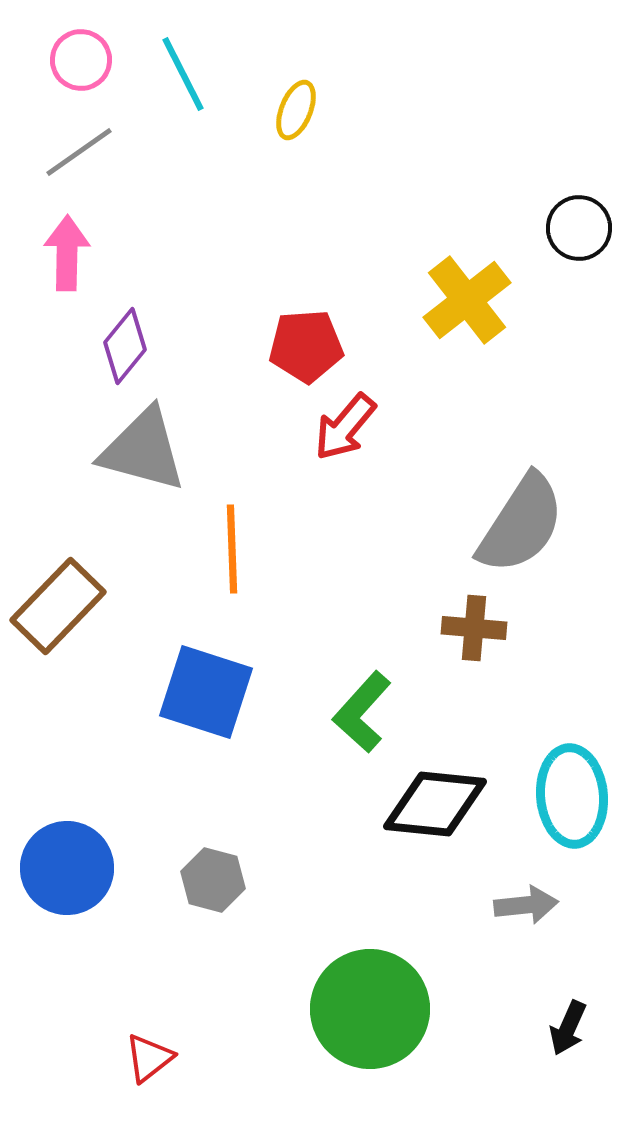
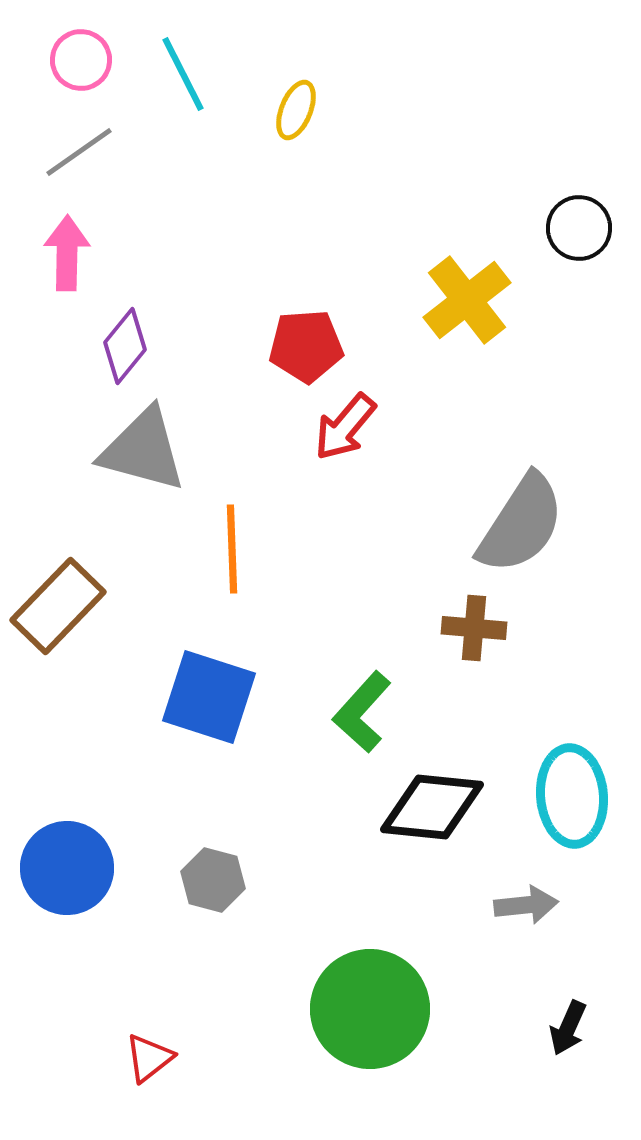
blue square: moved 3 px right, 5 px down
black diamond: moved 3 px left, 3 px down
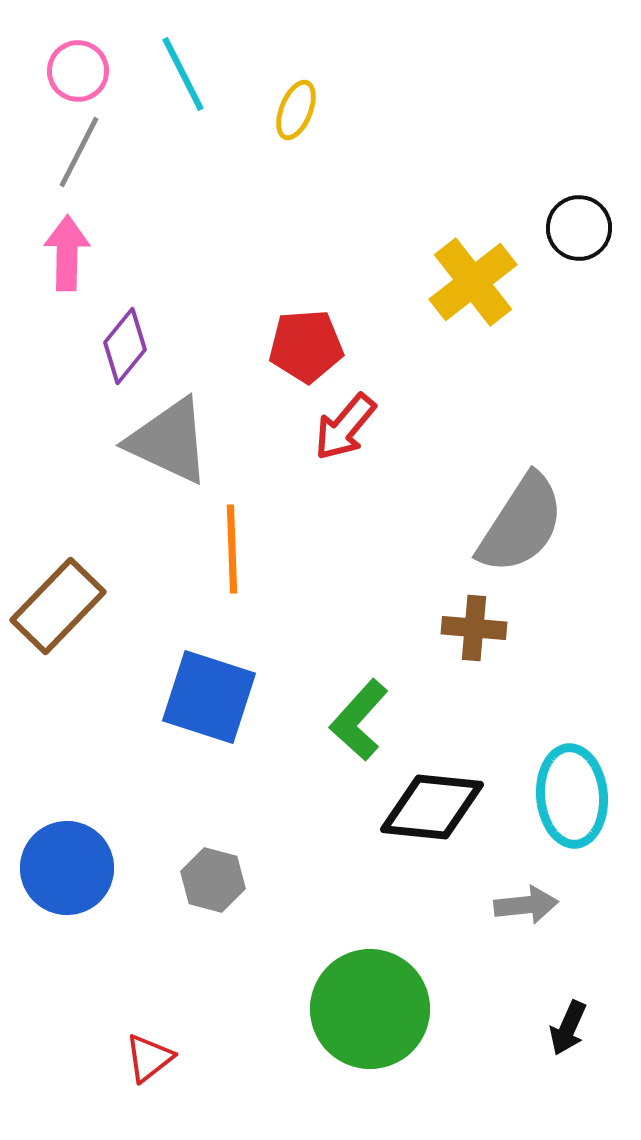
pink circle: moved 3 px left, 11 px down
gray line: rotated 28 degrees counterclockwise
yellow cross: moved 6 px right, 18 px up
gray triangle: moved 26 px right, 9 px up; rotated 10 degrees clockwise
green L-shape: moved 3 px left, 8 px down
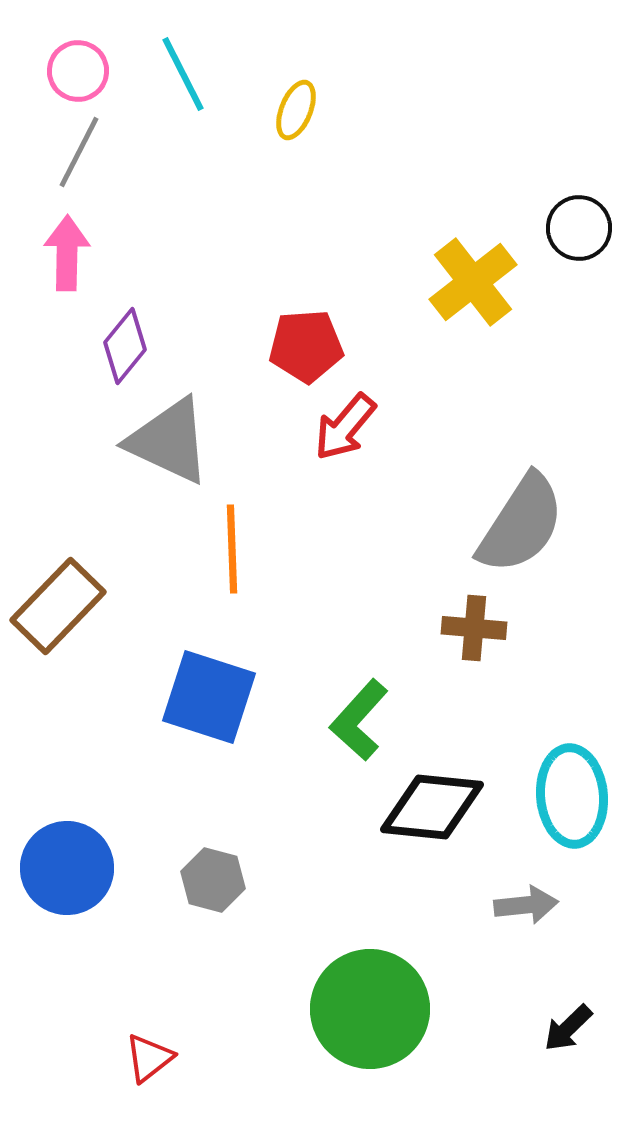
black arrow: rotated 22 degrees clockwise
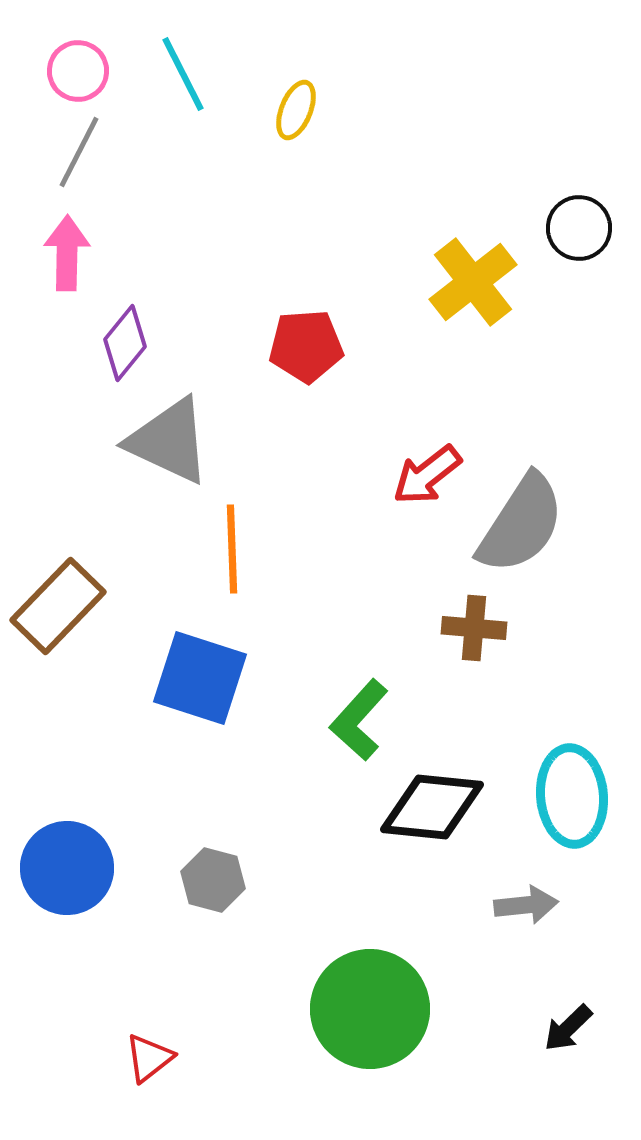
purple diamond: moved 3 px up
red arrow: moved 82 px right, 48 px down; rotated 12 degrees clockwise
blue square: moved 9 px left, 19 px up
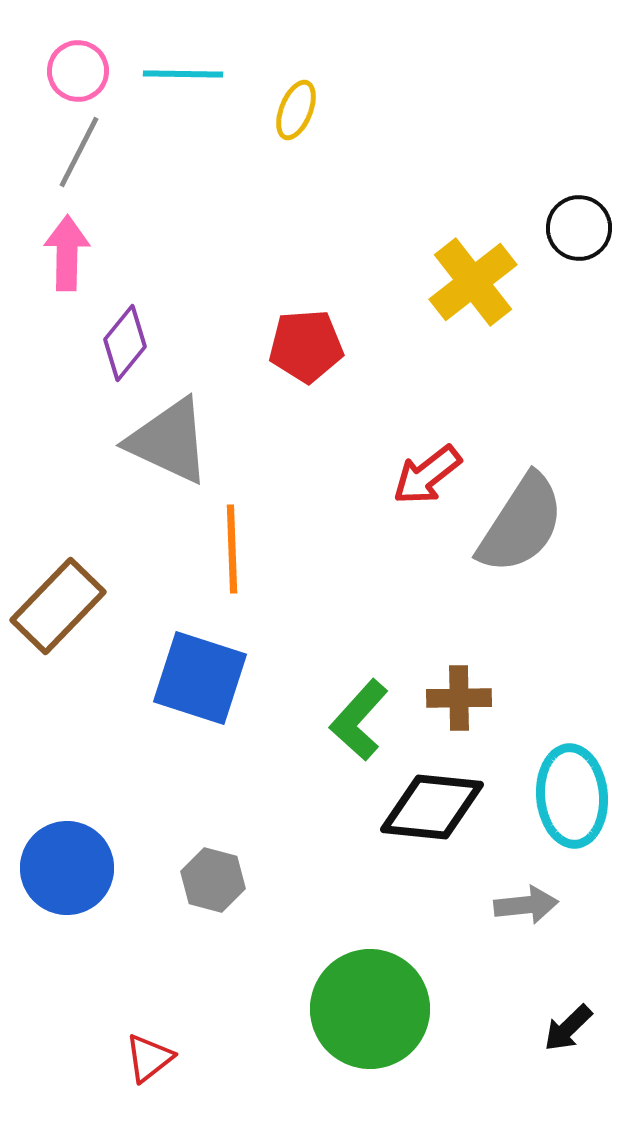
cyan line: rotated 62 degrees counterclockwise
brown cross: moved 15 px left, 70 px down; rotated 6 degrees counterclockwise
